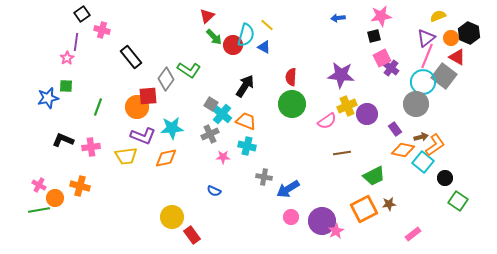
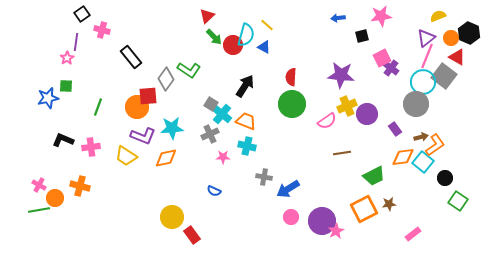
black square at (374, 36): moved 12 px left
orange diamond at (403, 150): moved 7 px down; rotated 20 degrees counterclockwise
yellow trapezoid at (126, 156): rotated 40 degrees clockwise
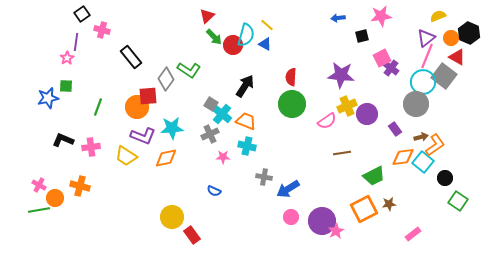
blue triangle at (264, 47): moved 1 px right, 3 px up
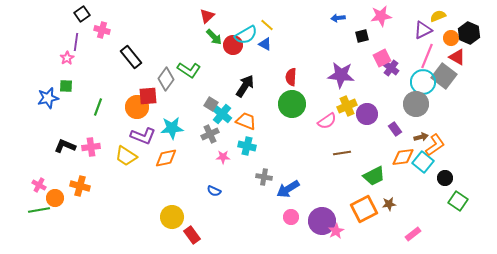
cyan semicircle at (246, 35): rotated 45 degrees clockwise
purple triangle at (426, 38): moved 3 px left, 8 px up; rotated 12 degrees clockwise
black L-shape at (63, 140): moved 2 px right, 6 px down
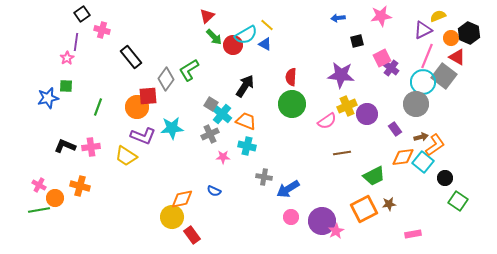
black square at (362, 36): moved 5 px left, 5 px down
green L-shape at (189, 70): rotated 115 degrees clockwise
orange diamond at (166, 158): moved 16 px right, 41 px down
pink rectangle at (413, 234): rotated 28 degrees clockwise
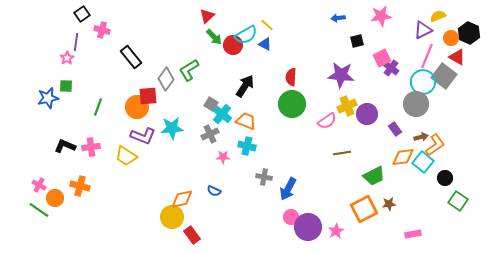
blue arrow at (288, 189): rotated 30 degrees counterclockwise
green line at (39, 210): rotated 45 degrees clockwise
purple circle at (322, 221): moved 14 px left, 6 px down
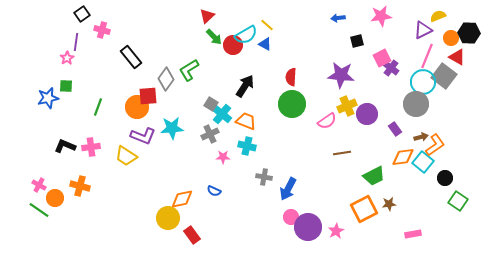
black hexagon at (469, 33): rotated 20 degrees counterclockwise
yellow circle at (172, 217): moved 4 px left, 1 px down
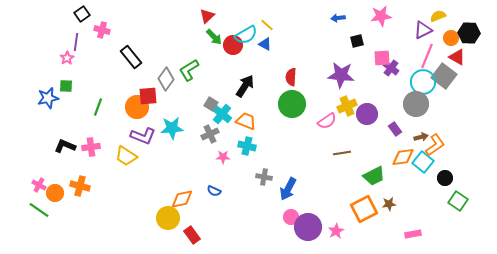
pink square at (382, 58): rotated 24 degrees clockwise
orange circle at (55, 198): moved 5 px up
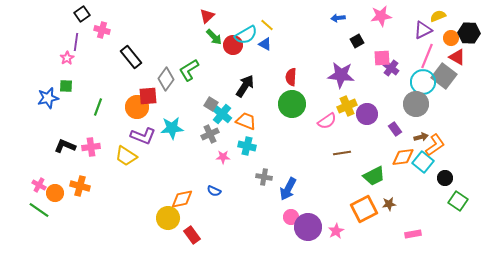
black square at (357, 41): rotated 16 degrees counterclockwise
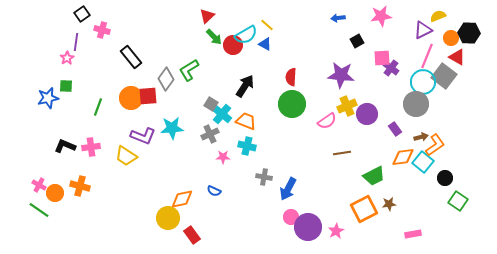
orange circle at (137, 107): moved 6 px left, 9 px up
